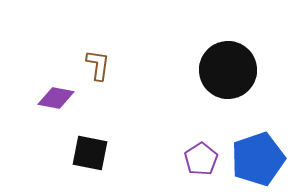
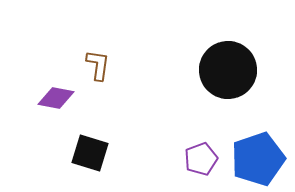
black square: rotated 6 degrees clockwise
purple pentagon: rotated 12 degrees clockwise
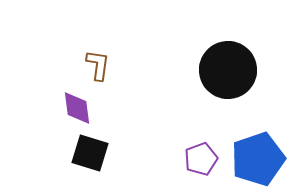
purple diamond: moved 21 px right, 10 px down; rotated 72 degrees clockwise
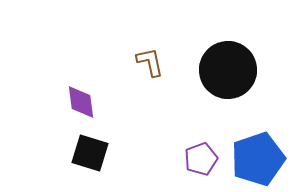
brown L-shape: moved 52 px right, 3 px up; rotated 20 degrees counterclockwise
purple diamond: moved 4 px right, 6 px up
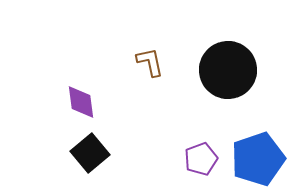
black square: rotated 33 degrees clockwise
